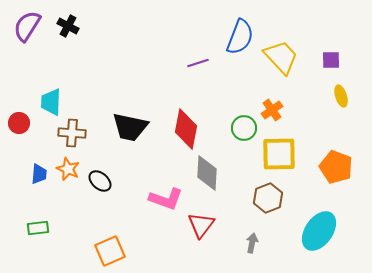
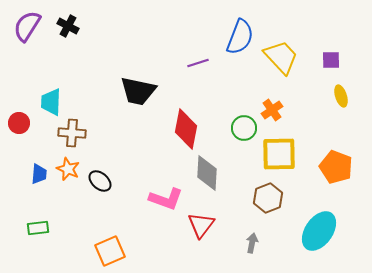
black trapezoid: moved 8 px right, 36 px up
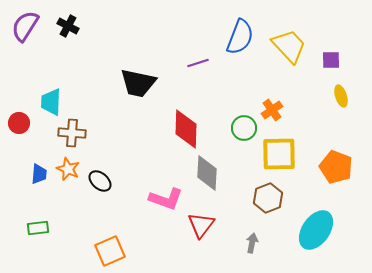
purple semicircle: moved 2 px left
yellow trapezoid: moved 8 px right, 11 px up
black trapezoid: moved 8 px up
red diamond: rotated 9 degrees counterclockwise
cyan ellipse: moved 3 px left, 1 px up
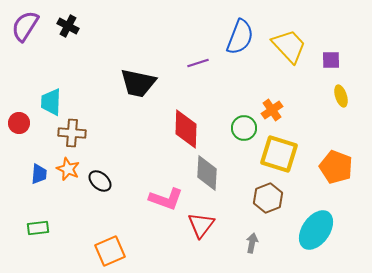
yellow square: rotated 18 degrees clockwise
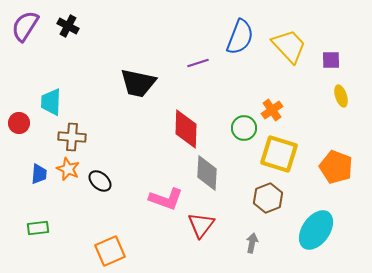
brown cross: moved 4 px down
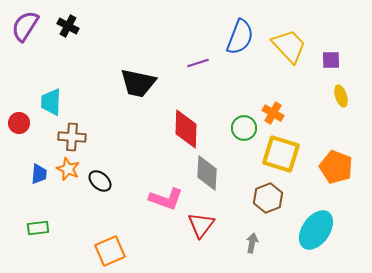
orange cross: moved 1 px right, 3 px down; rotated 25 degrees counterclockwise
yellow square: moved 2 px right
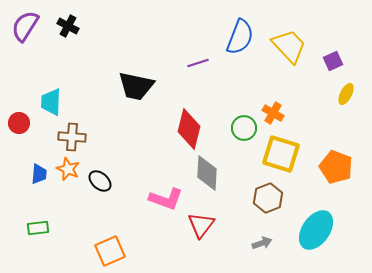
purple square: moved 2 px right, 1 px down; rotated 24 degrees counterclockwise
black trapezoid: moved 2 px left, 3 px down
yellow ellipse: moved 5 px right, 2 px up; rotated 45 degrees clockwise
red diamond: moved 3 px right; rotated 12 degrees clockwise
gray arrow: moved 10 px right; rotated 60 degrees clockwise
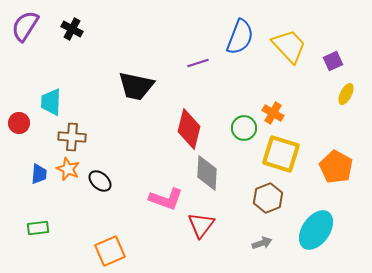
black cross: moved 4 px right, 3 px down
orange pentagon: rotated 8 degrees clockwise
